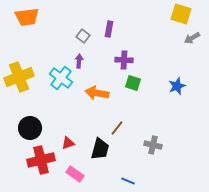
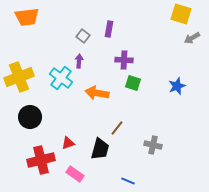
black circle: moved 11 px up
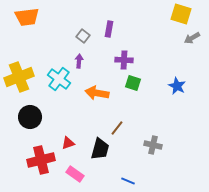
cyan cross: moved 2 px left, 1 px down
blue star: rotated 24 degrees counterclockwise
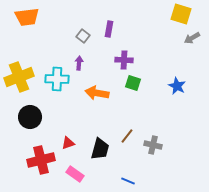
purple arrow: moved 2 px down
cyan cross: moved 2 px left; rotated 35 degrees counterclockwise
brown line: moved 10 px right, 8 px down
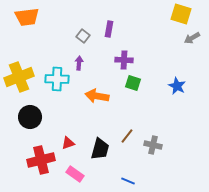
orange arrow: moved 3 px down
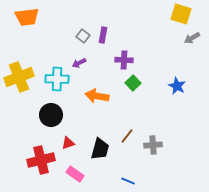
purple rectangle: moved 6 px left, 6 px down
purple arrow: rotated 120 degrees counterclockwise
green square: rotated 28 degrees clockwise
black circle: moved 21 px right, 2 px up
gray cross: rotated 18 degrees counterclockwise
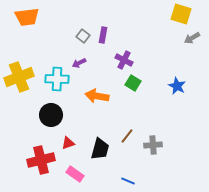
purple cross: rotated 24 degrees clockwise
green square: rotated 14 degrees counterclockwise
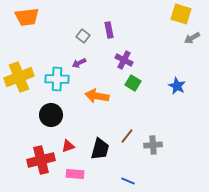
purple rectangle: moved 6 px right, 5 px up; rotated 21 degrees counterclockwise
red triangle: moved 3 px down
pink rectangle: rotated 30 degrees counterclockwise
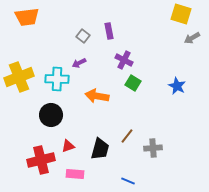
purple rectangle: moved 1 px down
gray cross: moved 3 px down
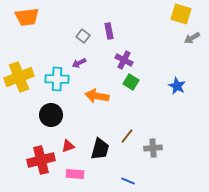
green square: moved 2 px left, 1 px up
